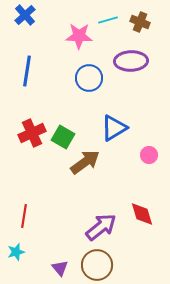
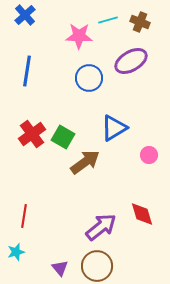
purple ellipse: rotated 28 degrees counterclockwise
red cross: moved 1 px down; rotated 12 degrees counterclockwise
brown circle: moved 1 px down
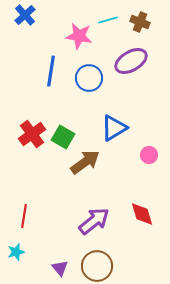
pink star: rotated 8 degrees clockwise
blue line: moved 24 px right
purple arrow: moved 7 px left, 6 px up
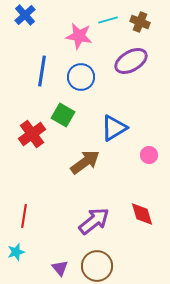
blue line: moved 9 px left
blue circle: moved 8 px left, 1 px up
green square: moved 22 px up
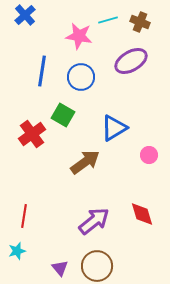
cyan star: moved 1 px right, 1 px up
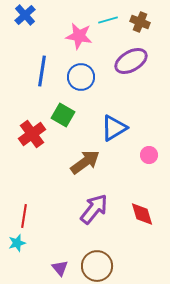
purple arrow: moved 12 px up; rotated 12 degrees counterclockwise
cyan star: moved 8 px up
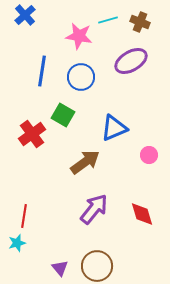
blue triangle: rotated 8 degrees clockwise
